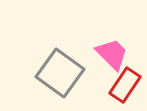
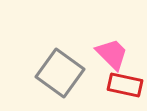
red rectangle: rotated 68 degrees clockwise
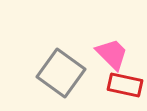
gray square: moved 1 px right
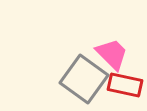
gray square: moved 23 px right, 6 px down
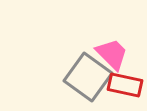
gray square: moved 4 px right, 2 px up
